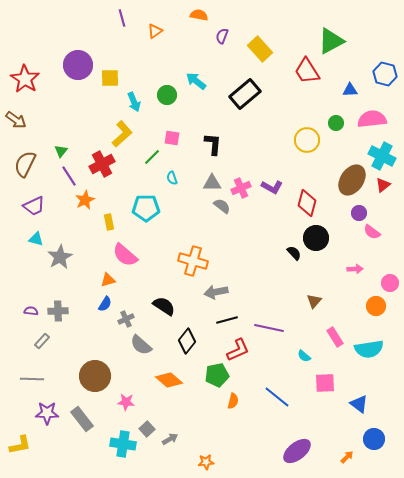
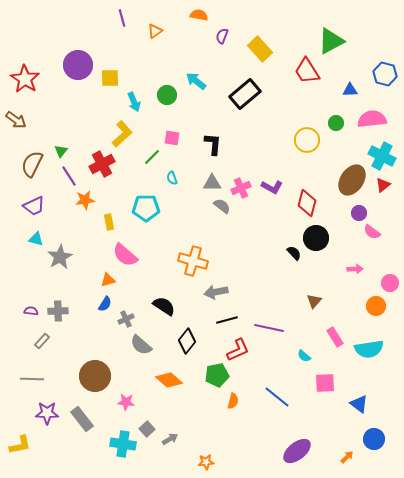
brown semicircle at (25, 164): moved 7 px right
orange star at (85, 200): rotated 18 degrees clockwise
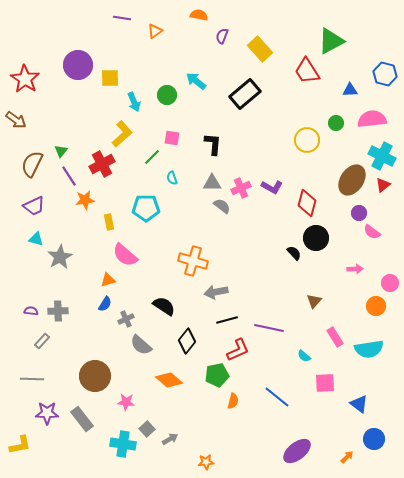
purple line at (122, 18): rotated 66 degrees counterclockwise
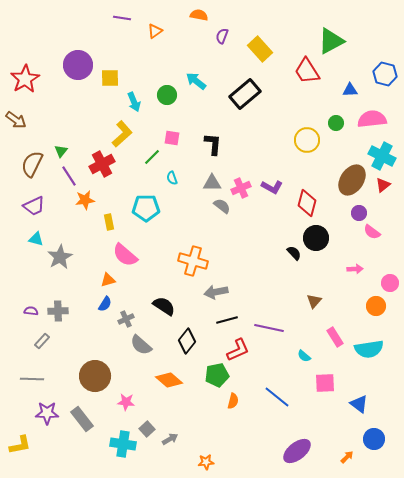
red star at (25, 79): rotated 8 degrees clockwise
